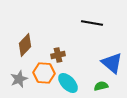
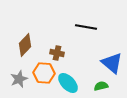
black line: moved 6 px left, 4 px down
brown cross: moved 1 px left, 2 px up; rotated 24 degrees clockwise
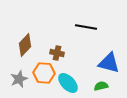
blue triangle: moved 3 px left; rotated 25 degrees counterclockwise
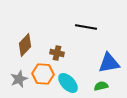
blue triangle: rotated 25 degrees counterclockwise
orange hexagon: moved 1 px left, 1 px down
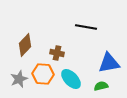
cyan ellipse: moved 3 px right, 4 px up
